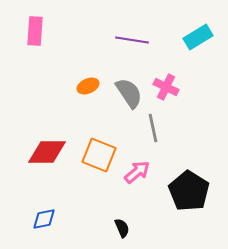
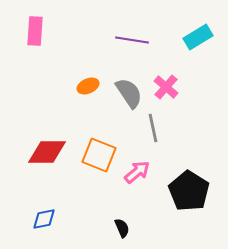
pink cross: rotated 15 degrees clockwise
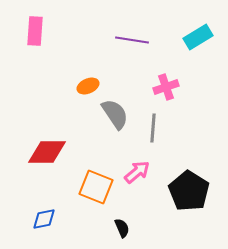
pink cross: rotated 30 degrees clockwise
gray semicircle: moved 14 px left, 21 px down
gray line: rotated 16 degrees clockwise
orange square: moved 3 px left, 32 px down
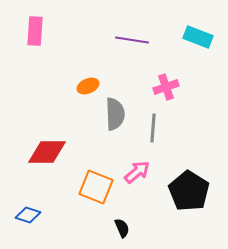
cyan rectangle: rotated 52 degrees clockwise
gray semicircle: rotated 32 degrees clockwise
blue diamond: moved 16 px left, 4 px up; rotated 30 degrees clockwise
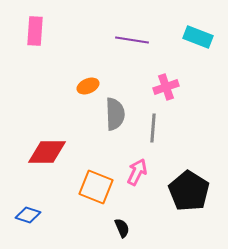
pink arrow: rotated 24 degrees counterclockwise
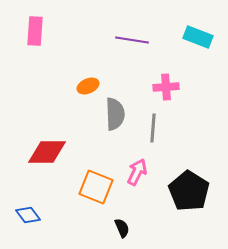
pink cross: rotated 15 degrees clockwise
blue diamond: rotated 35 degrees clockwise
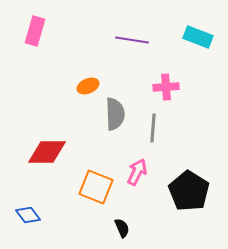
pink rectangle: rotated 12 degrees clockwise
